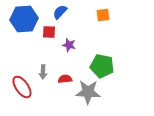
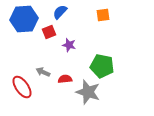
red square: rotated 24 degrees counterclockwise
gray arrow: rotated 112 degrees clockwise
gray star: rotated 15 degrees clockwise
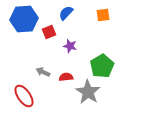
blue semicircle: moved 6 px right, 1 px down
purple star: moved 1 px right, 1 px down
green pentagon: rotated 30 degrees clockwise
red semicircle: moved 1 px right, 2 px up
red ellipse: moved 2 px right, 9 px down
gray star: rotated 15 degrees clockwise
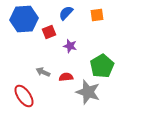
orange square: moved 6 px left
gray star: rotated 15 degrees counterclockwise
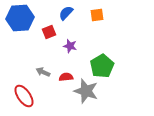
blue hexagon: moved 4 px left, 1 px up
gray star: moved 2 px left, 1 px up
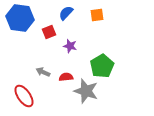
blue hexagon: rotated 12 degrees clockwise
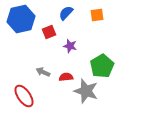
blue hexagon: moved 1 px right, 1 px down; rotated 20 degrees counterclockwise
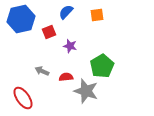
blue semicircle: moved 1 px up
gray arrow: moved 1 px left, 1 px up
red ellipse: moved 1 px left, 2 px down
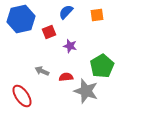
red ellipse: moved 1 px left, 2 px up
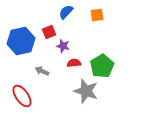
blue hexagon: moved 22 px down
purple star: moved 7 px left
red semicircle: moved 8 px right, 14 px up
